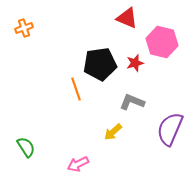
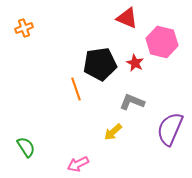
red star: rotated 30 degrees counterclockwise
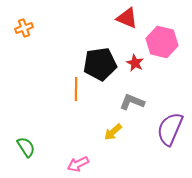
orange line: rotated 20 degrees clockwise
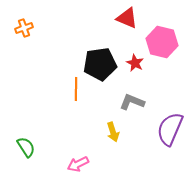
yellow arrow: rotated 66 degrees counterclockwise
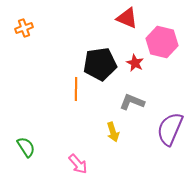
pink arrow: rotated 105 degrees counterclockwise
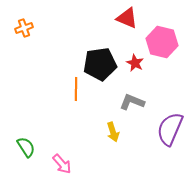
pink arrow: moved 16 px left
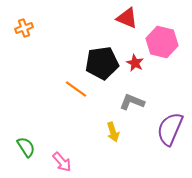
black pentagon: moved 2 px right, 1 px up
orange line: rotated 55 degrees counterclockwise
pink arrow: moved 2 px up
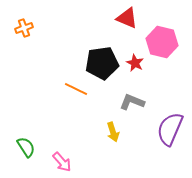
orange line: rotated 10 degrees counterclockwise
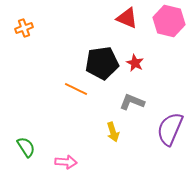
pink hexagon: moved 7 px right, 21 px up
pink arrow: moved 4 px right; rotated 45 degrees counterclockwise
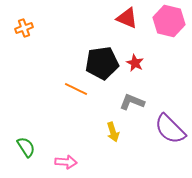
purple semicircle: rotated 68 degrees counterclockwise
